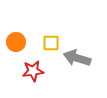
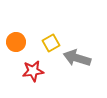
yellow square: rotated 30 degrees counterclockwise
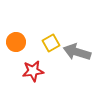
gray arrow: moved 6 px up
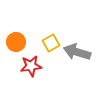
red star: moved 2 px left, 5 px up
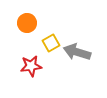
orange circle: moved 11 px right, 19 px up
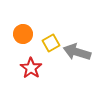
orange circle: moved 4 px left, 11 px down
red star: moved 2 px down; rotated 30 degrees counterclockwise
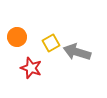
orange circle: moved 6 px left, 3 px down
red star: rotated 15 degrees counterclockwise
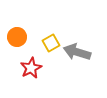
red star: rotated 25 degrees clockwise
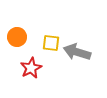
yellow square: rotated 36 degrees clockwise
